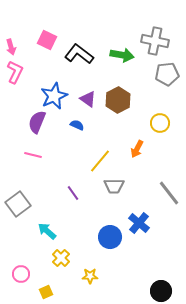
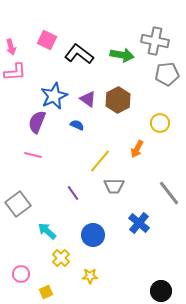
pink L-shape: rotated 60 degrees clockwise
blue circle: moved 17 px left, 2 px up
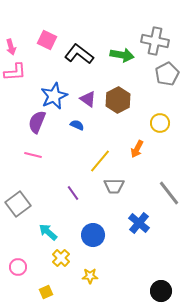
gray pentagon: rotated 20 degrees counterclockwise
cyan arrow: moved 1 px right, 1 px down
pink circle: moved 3 px left, 7 px up
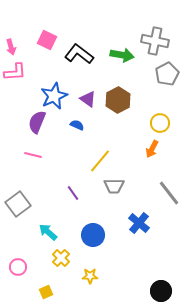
orange arrow: moved 15 px right
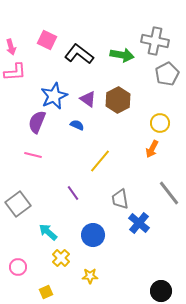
gray trapezoid: moved 6 px right, 13 px down; rotated 80 degrees clockwise
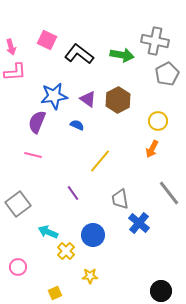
blue star: rotated 16 degrees clockwise
yellow circle: moved 2 px left, 2 px up
cyan arrow: rotated 18 degrees counterclockwise
yellow cross: moved 5 px right, 7 px up
yellow square: moved 9 px right, 1 px down
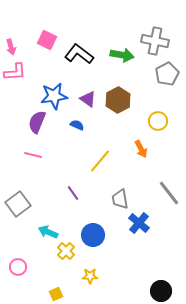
orange arrow: moved 11 px left; rotated 54 degrees counterclockwise
yellow square: moved 1 px right, 1 px down
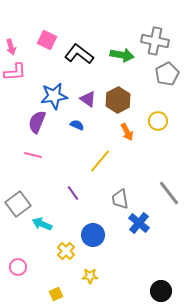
orange arrow: moved 14 px left, 17 px up
cyan arrow: moved 6 px left, 8 px up
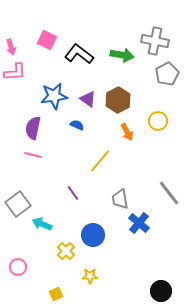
purple semicircle: moved 4 px left, 6 px down; rotated 10 degrees counterclockwise
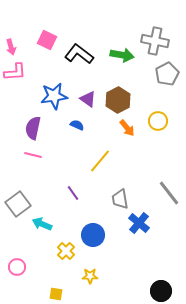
orange arrow: moved 4 px up; rotated 12 degrees counterclockwise
pink circle: moved 1 px left
yellow square: rotated 32 degrees clockwise
